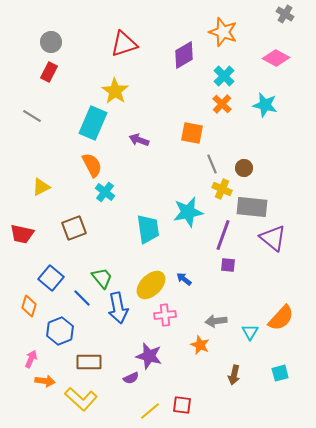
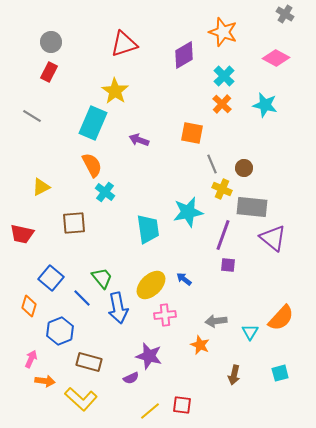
brown square at (74, 228): moved 5 px up; rotated 15 degrees clockwise
brown rectangle at (89, 362): rotated 15 degrees clockwise
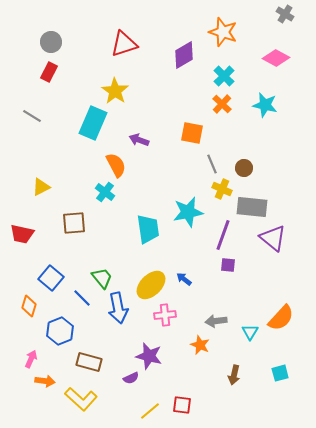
orange semicircle at (92, 165): moved 24 px right
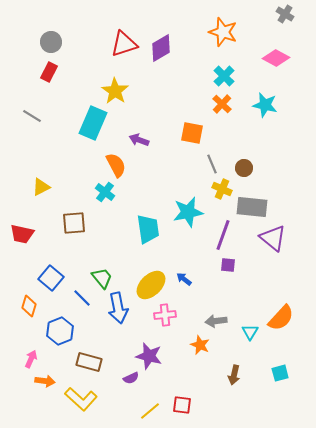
purple diamond at (184, 55): moved 23 px left, 7 px up
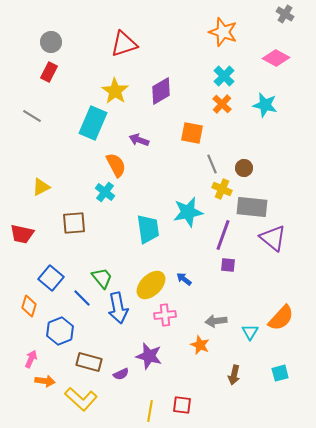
purple diamond at (161, 48): moved 43 px down
purple semicircle at (131, 378): moved 10 px left, 4 px up
yellow line at (150, 411): rotated 40 degrees counterclockwise
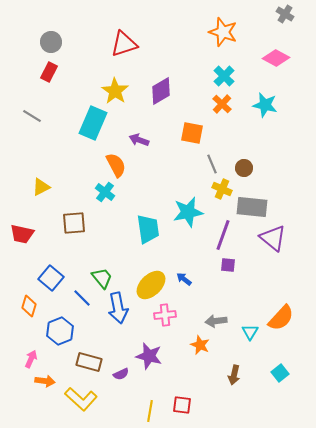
cyan square at (280, 373): rotated 24 degrees counterclockwise
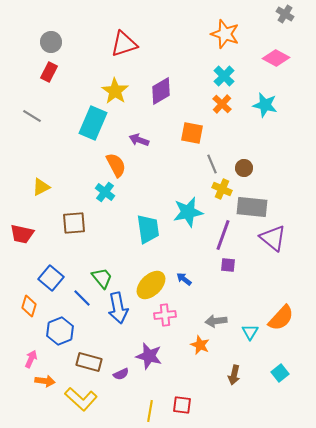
orange star at (223, 32): moved 2 px right, 2 px down
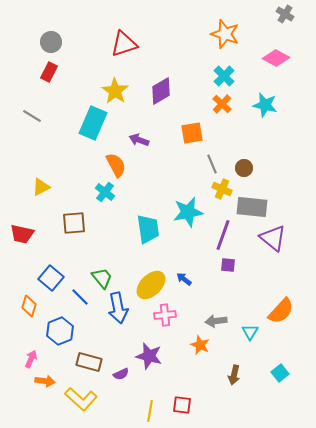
orange square at (192, 133): rotated 20 degrees counterclockwise
blue line at (82, 298): moved 2 px left, 1 px up
orange semicircle at (281, 318): moved 7 px up
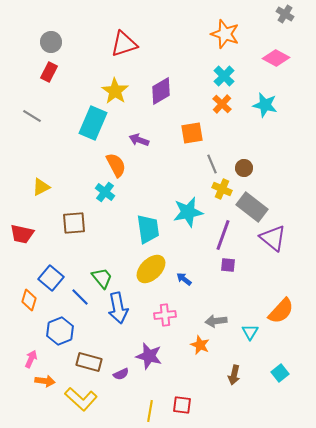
gray rectangle at (252, 207): rotated 32 degrees clockwise
yellow ellipse at (151, 285): moved 16 px up
orange diamond at (29, 306): moved 6 px up
